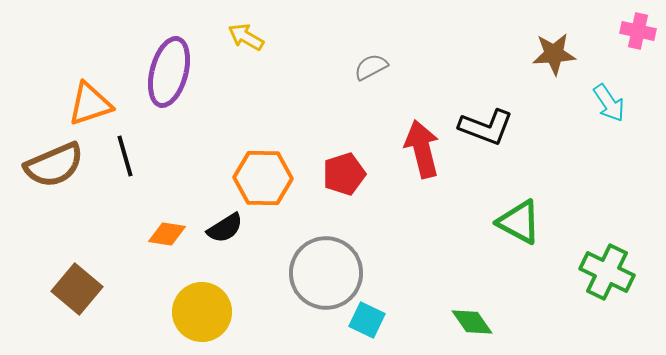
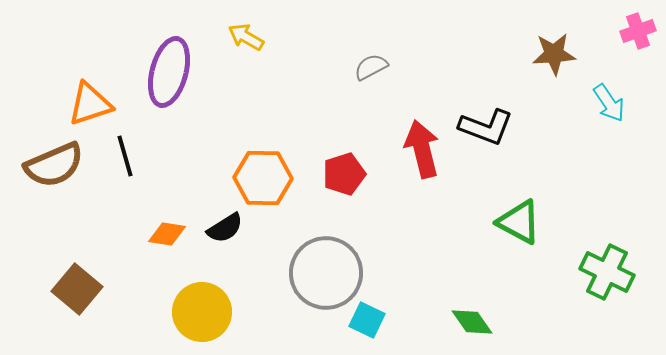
pink cross: rotated 32 degrees counterclockwise
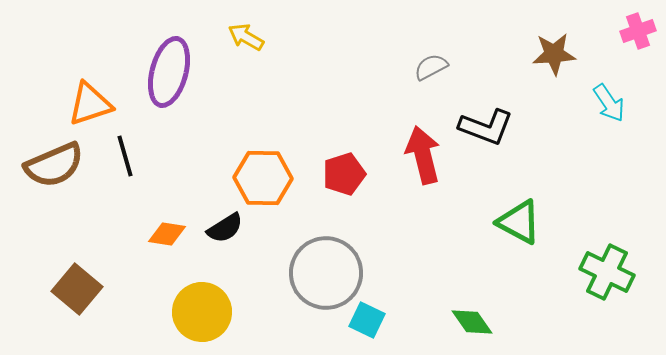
gray semicircle: moved 60 px right
red arrow: moved 1 px right, 6 px down
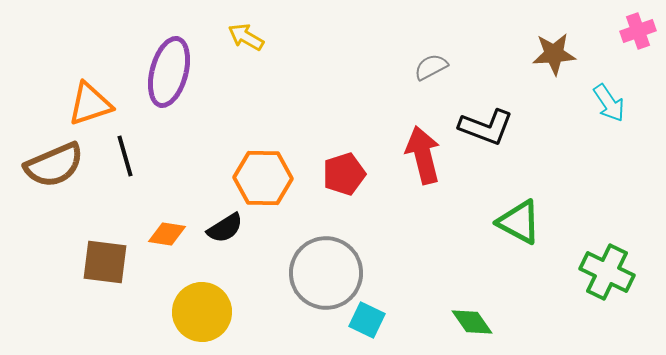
brown square: moved 28 px right, 27 px up; rotated 33 degrees counterclockwise
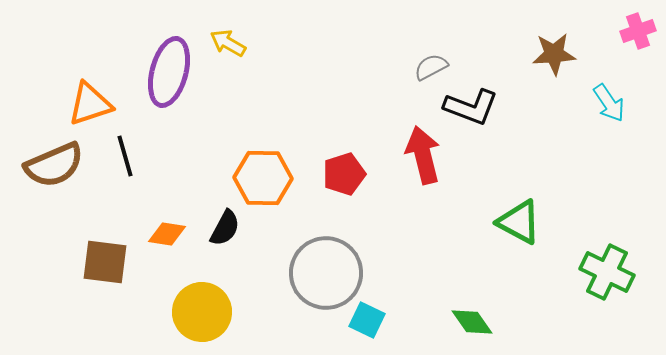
yellow arrow: moved 18 px left, 6 px down
black L-shape: moved 15 px left, 20 px up
black semicircle: rotated 30 degrees counterclockwise
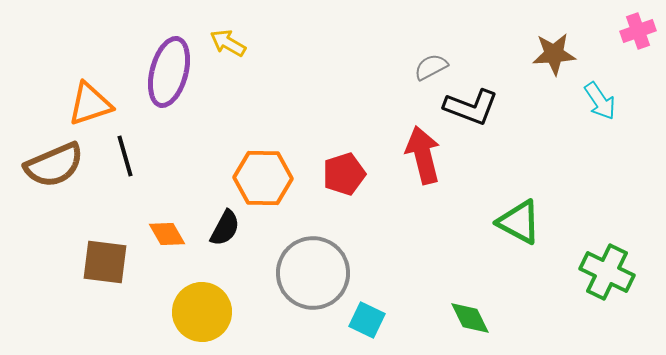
cyan arrow: moved 9 px left, 2 px up
orange diamond: rotated 51 degrees clockwise
gray circle: moved 13 px left
green diamond: moved 2 px left, 4 px up; rotated 9 degrees clockwise
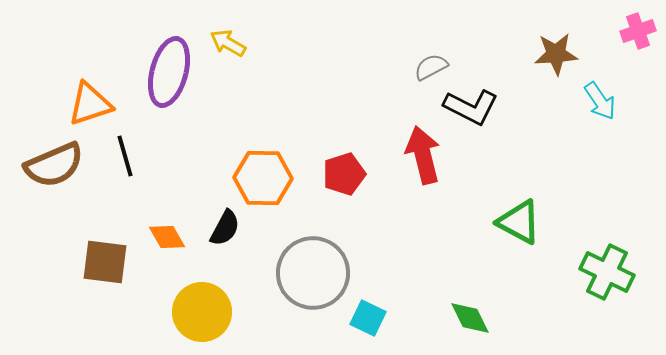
brown star: moved 2 px right
black L-shape: rotated 6 degrees clockwise
orange diamond: moved 3 px down
cyan square: moved 1 px right, 2 px up
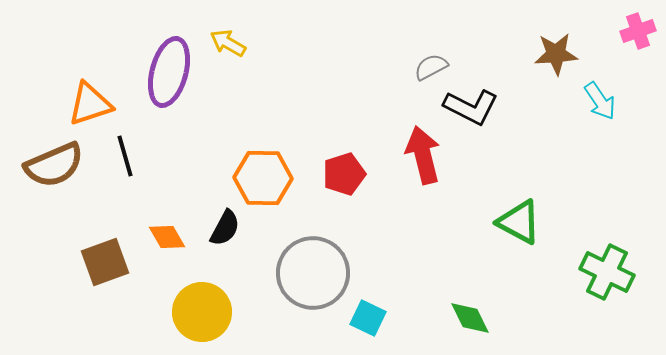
brown square: rotated 27 degrees counterclockwise
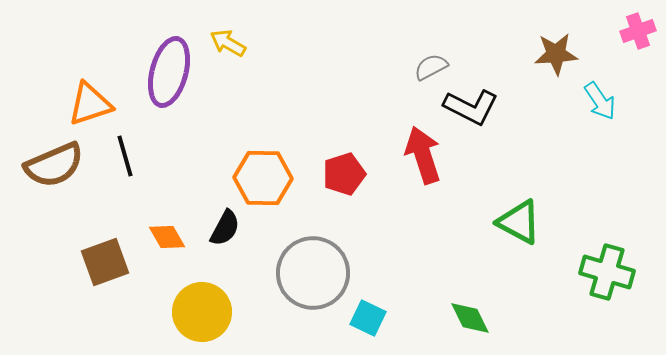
red arrow: rotated 4 degrees counterclockwise
green cross: rotated 10 degrees counterclockwise
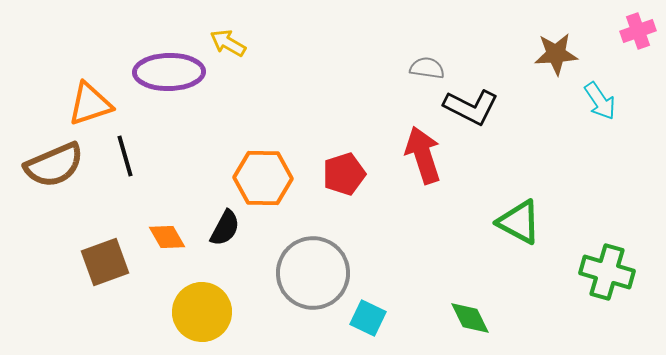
gray semicircle: moved 4 px left, 1 px down; rotated 36 degrees clockwise
purple ellipse: rotated 74 degrees clockwise
